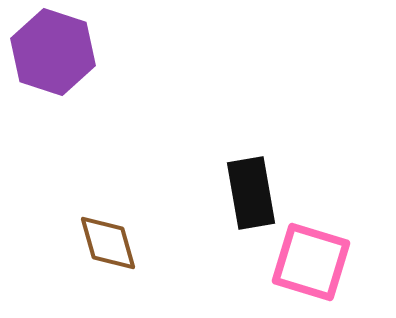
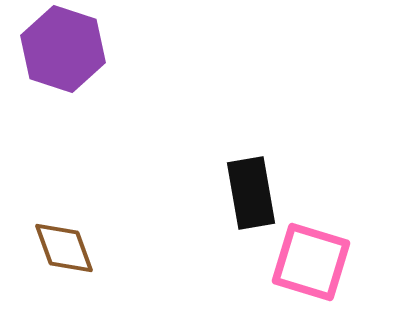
purple hexagon: moved 10 px right, 3 px up
brown diamond: moved 44 px left, 5 px down; rotated 4 degrees counterclockwise
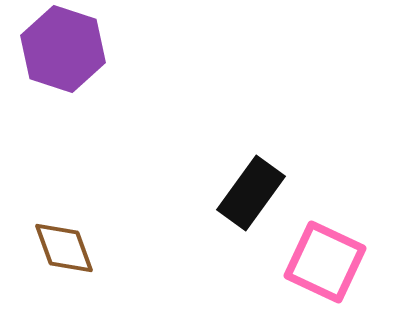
black rectangle: rotated 46 degrees clockwise
pink square: moved 14 px right; rotated 8 degrees clockwise
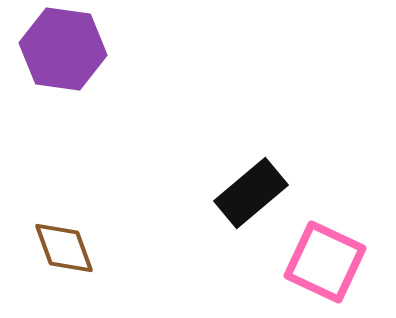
purple hexagon: rotated 10 degrees counterclockwise
black rectangle: rotated 14 degrees clockwise
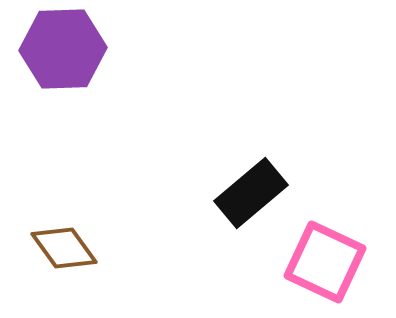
purple hexagon: rotated 10 degrees counterclockwise
brown diamond: rotated 16 degrees counterclockwise
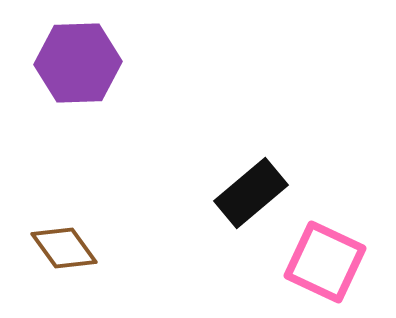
purple hexagon: moved 15 px right, 14 px down
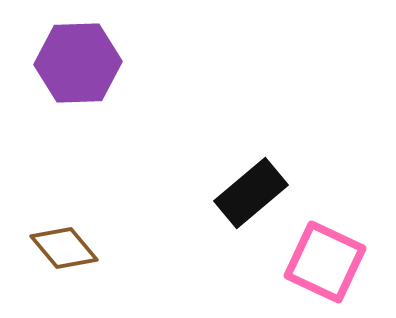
brown diamond: rotated 4 degrees counterclockwise
